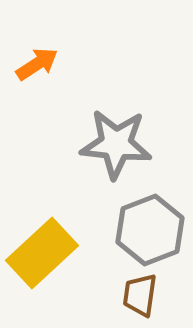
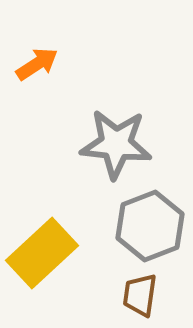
gray hexagon: moved 4 px up
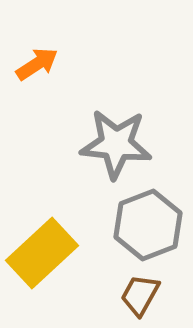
gray hexagon: moved 2 px left, 1 px up
brown trapezoid: rotated 21 degrees clockwise
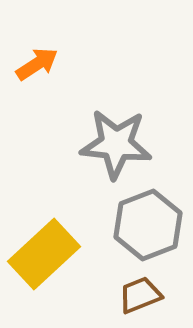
yellow rectangle: moved 2 px right, 1 px down
brown trapezoid: rotated 39 degrees clockwise
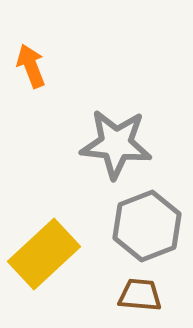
orange arrow: moved 6 px left, 2 px down; rotated 78 degrees counterclockwise
gray hexagon: moved 1 px left, 1 px down
brown trapezoid: rotated 27 degrees clockwise
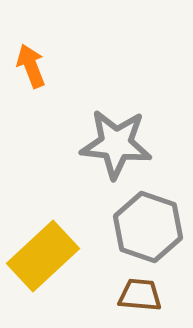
gray hexagon: moved 1 px right, 1 px down; rotated 20 degrees counterclockwise
yellow rectangle: moved 1 px left, 2 px down
